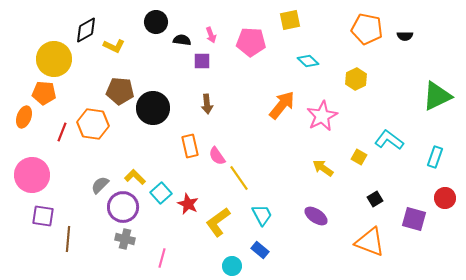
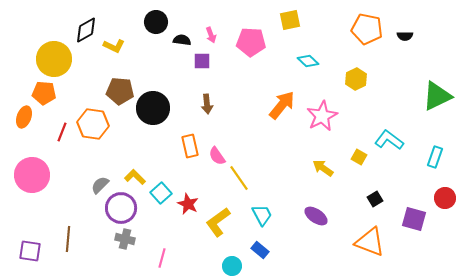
purple circle at (123, 207): moved 2 px left, 1 px down
purple square at (43, 216): moved 13 px left, 35 px down
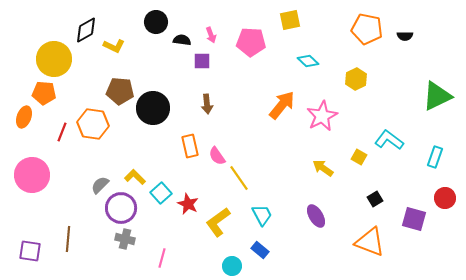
purple ellipse at (316, 216): rotated 25 degrees clockwise
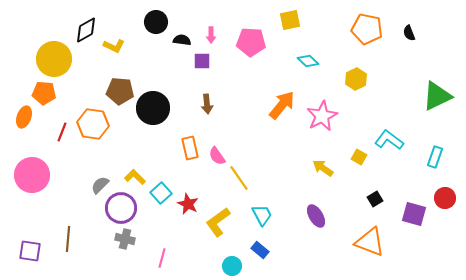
pink arrow at (211, 35): rotated 21 degrees clockwise
black semicircle at (405, 36): moved 4 px right, 3 px up; rotated 70 degrees clockwise
orange rectangle at (190, 146): moved 2 px down
purple square at (414, 219): moved 5 px up
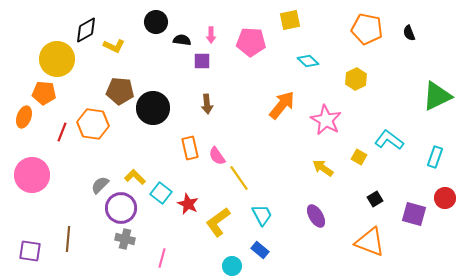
yellow circle at (54, 59): moved 3 px right
pink star at (322, 116): moved 4 px right, 4 px down; rotated 16 degrees counterclockwise
cyan square at (161, 193): rotated 10 degrees counterclockwise
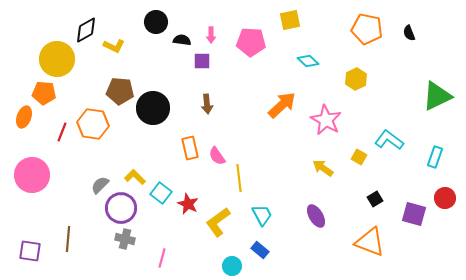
orange arrow at (282, 105): rotated 8 degrees clockwise
yellow line at (239, 178): rotated 28 degrees clockwise
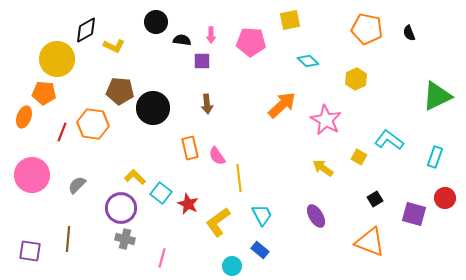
gray semicircle at (100, 185): moved 23 px left
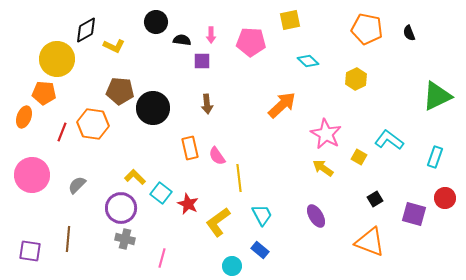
pink star at (326, 120): moved 14 px down
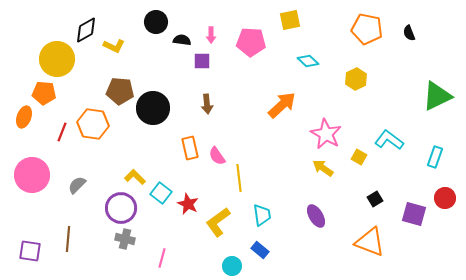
cyan trapezoid at (262, 215): rotated 20 degrees clockwise
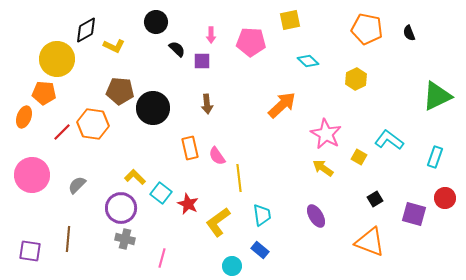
black semicircle at (182, 40): moved 5 px left, 9 px down; rotated 36 degrees clockwise
red line at (62, 132): rotated 24 degrees clockwise
